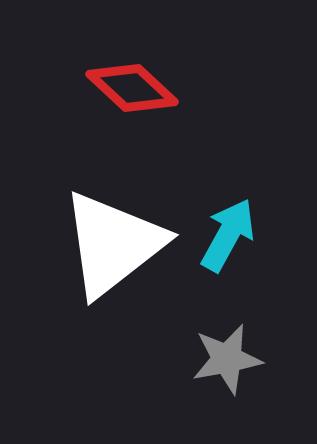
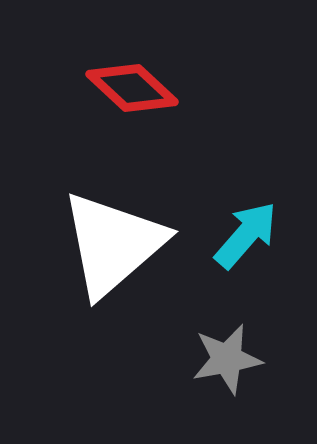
cyan arrow: moved 18 px right; rotated 12 degrees clockwise
white triangle: rotated 3 degrees counterclockwise
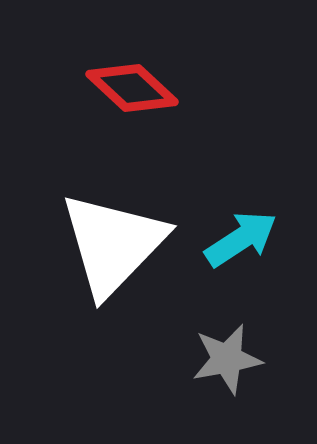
cyan arrow: moved 5 px left, 4 px down; rotated 16 degrees clockwise
white triangle: rotated 5 degrees counterclockwise
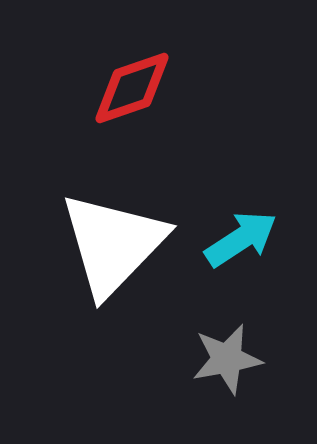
red diamond: rotated 62 degrees counterclockwise
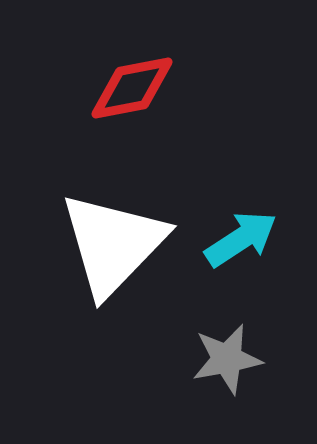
red diamond: rotated 8 degrees clockwise
